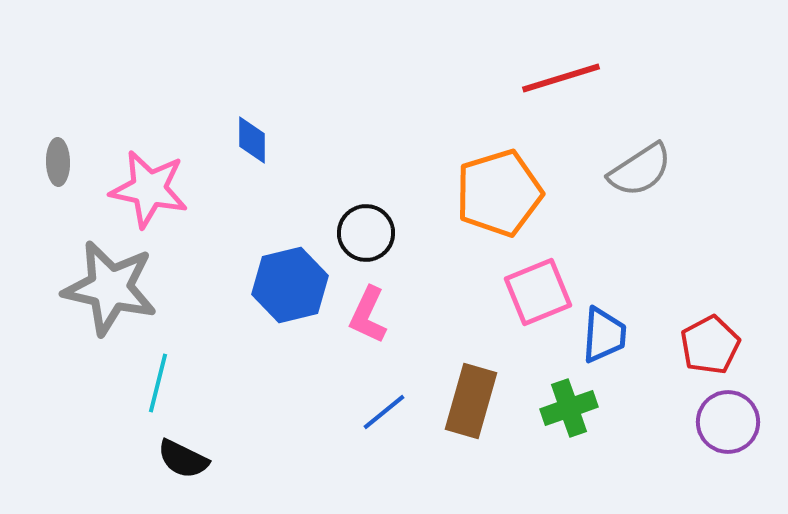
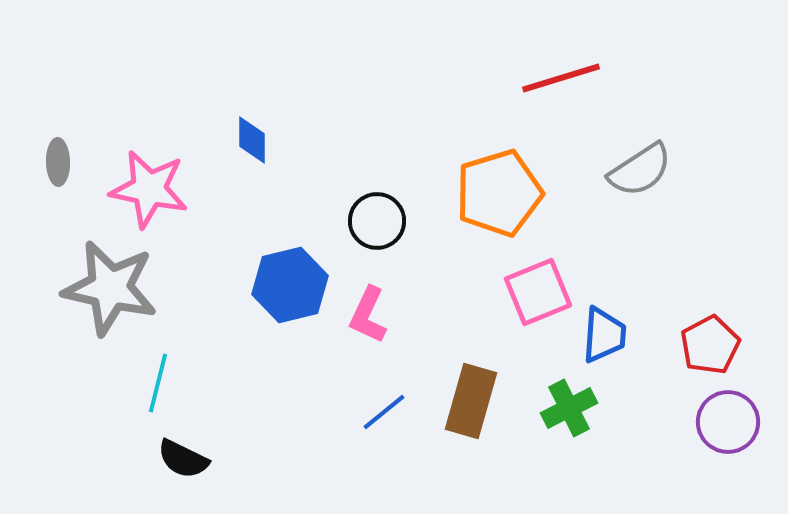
black circle: moved 11 px right, 12 px up
green cross: rotated 8 degrees counterclockwise
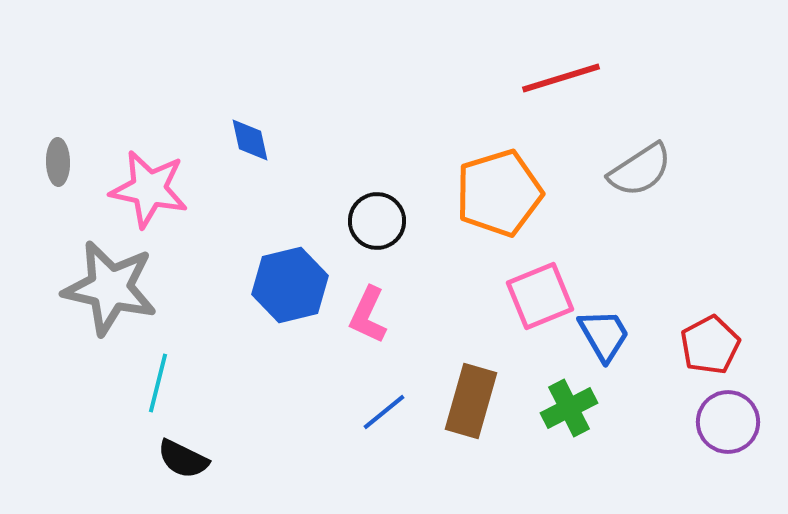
blue diamond: moved 2 px left; rotated 12 degrees counterclockwise
pink square: moved 2 px right, 4 px down
blue trapezoid: rotated 34 degrees counterclockwise
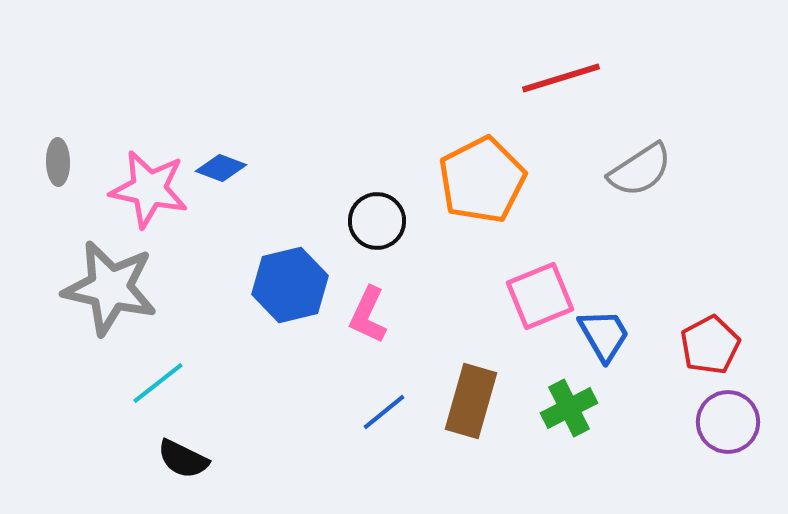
blue diamond: moved 29 px left, 28 px down; rotated 57 degrees counterclockwise
orange pentagon: moved 17 px left, 13 px up; rotated 10 degrees counterclockwise
cyan line: rotated 38 degrees clockwise
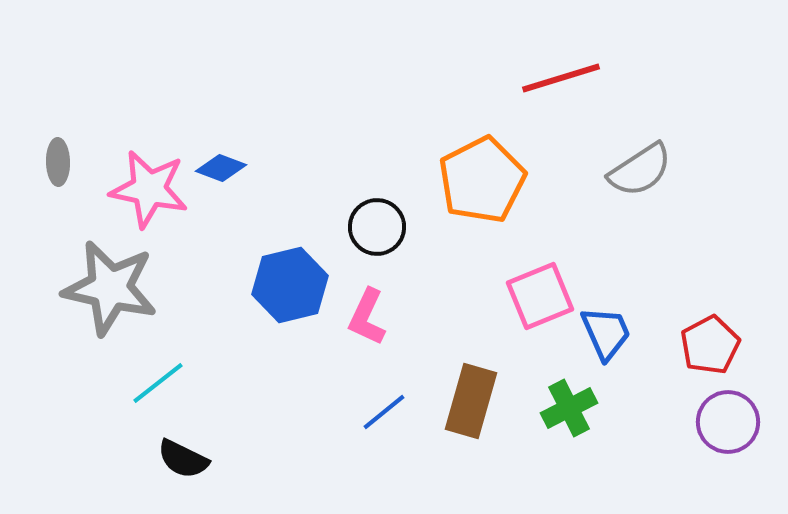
black circle: moved 6 px down
pink L-shape: moved 1 px left, 2 px down
blue trapezoid: moved 2 px right, 2 px up; rotated 6 degrees clockwise
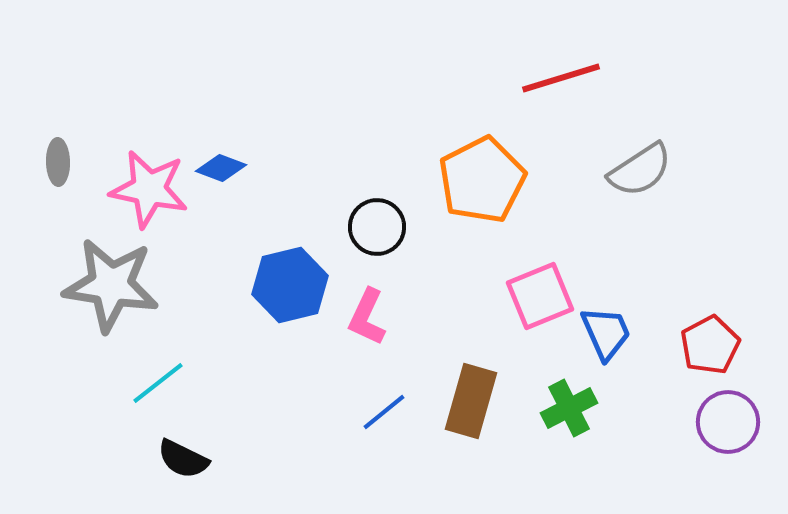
gray star: moved 1 px right, 3 px up; rotated 4 degrees counterclockwise
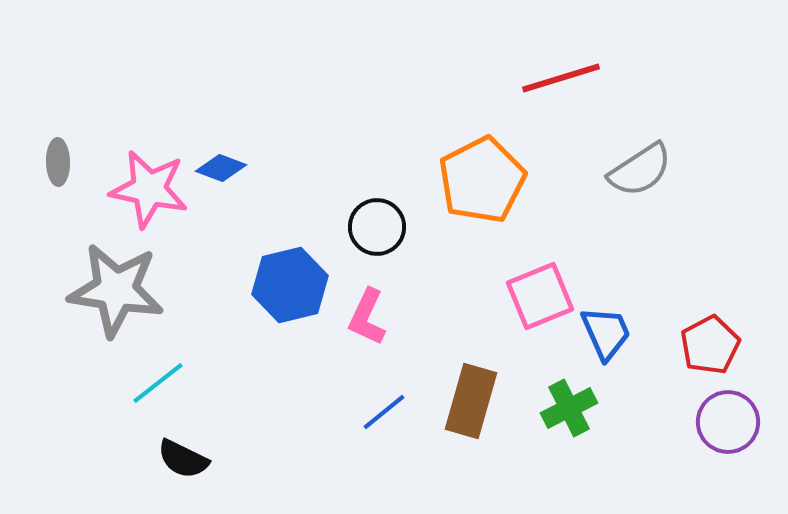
gray star: moved 5 px right, 5 px down
